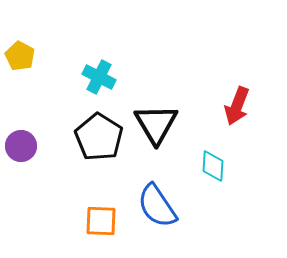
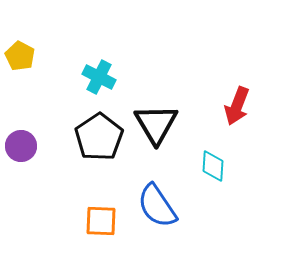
black pentagon: rotated 6 degrees clockwise
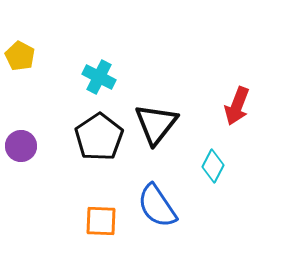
black triangle: rotated 9 degrees clockwise
cyan diamond: rotated 24 degrees clockwise
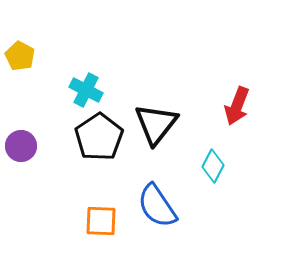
cyan cross: moved 13 px left, 13 px down
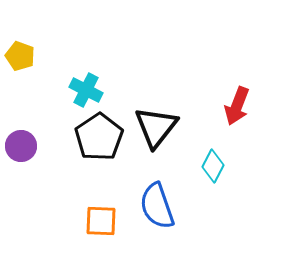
yellow pentagon: rotated 8 degrees counterclockwise
black triangle: moved 3 px down
blue semicircle: rotated 15 degrees clockwise
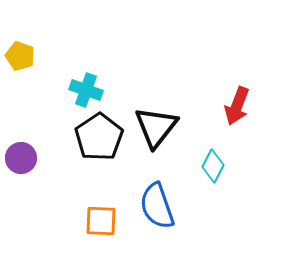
cyan cross: rotated 8 degrees counterclockwise
purple circle: moved 12 px down
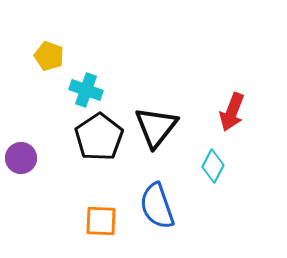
yellow pentagon: moved 29 px right
red arrow: moved 5 px left, 6 px down
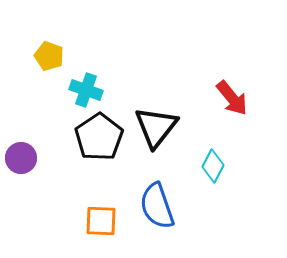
red arrow: moved 14 px up; rotated 60 degrees counterclockwise
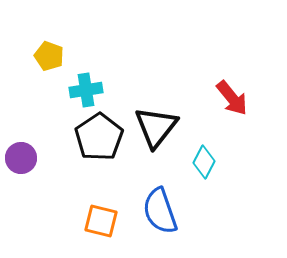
cyan cross: rotated 28 degrees counterclockwise
cyan diamond: moved 9 px left, 4 px up
blue semicircle: moved 3 px right, 5 px down
orange square: rotated 12 degrees clockwise
